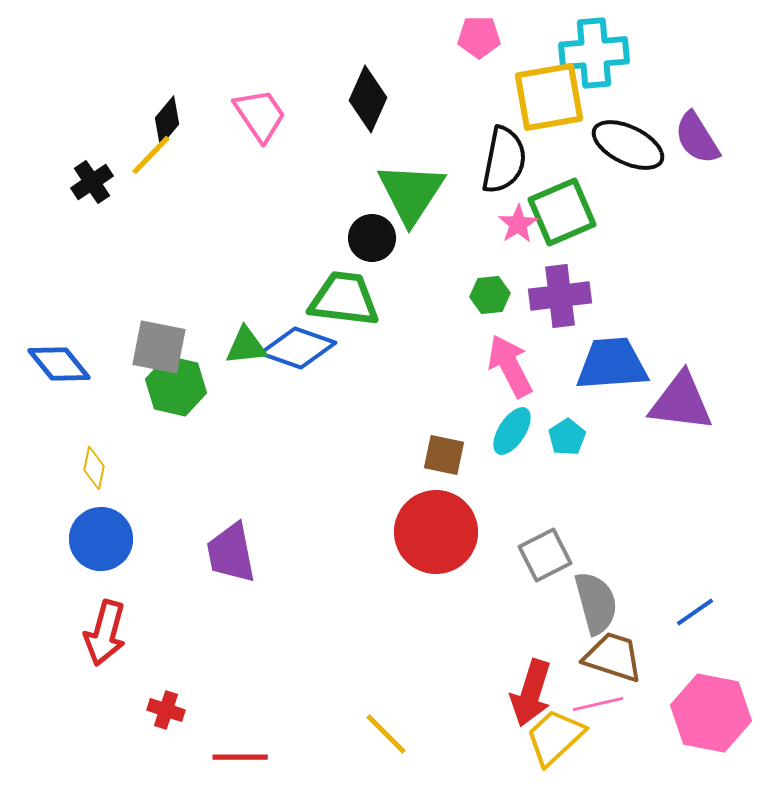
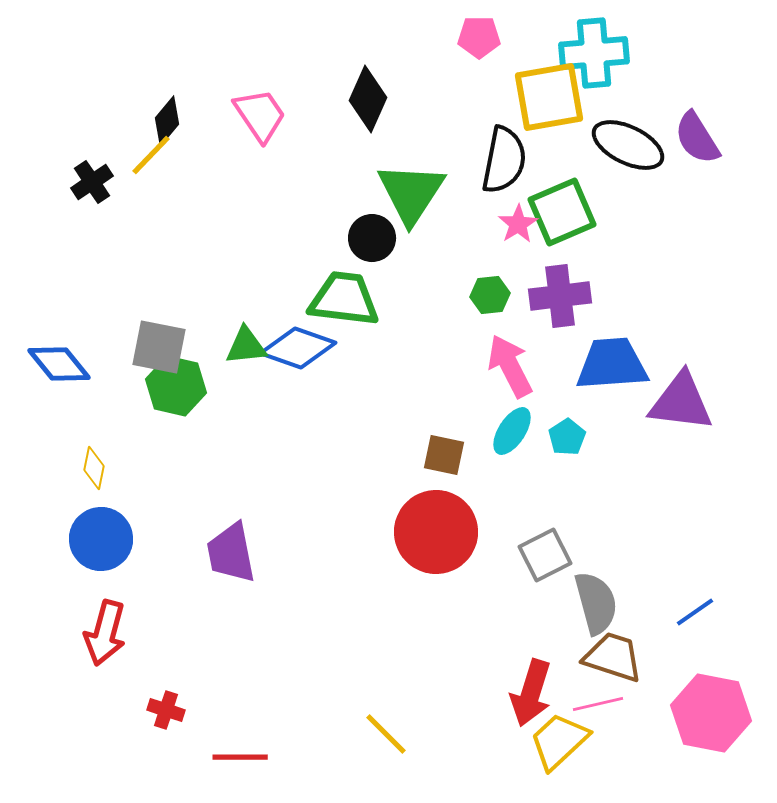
yellow trapezoid at (555, 737): moved 4 px right, 4 px down
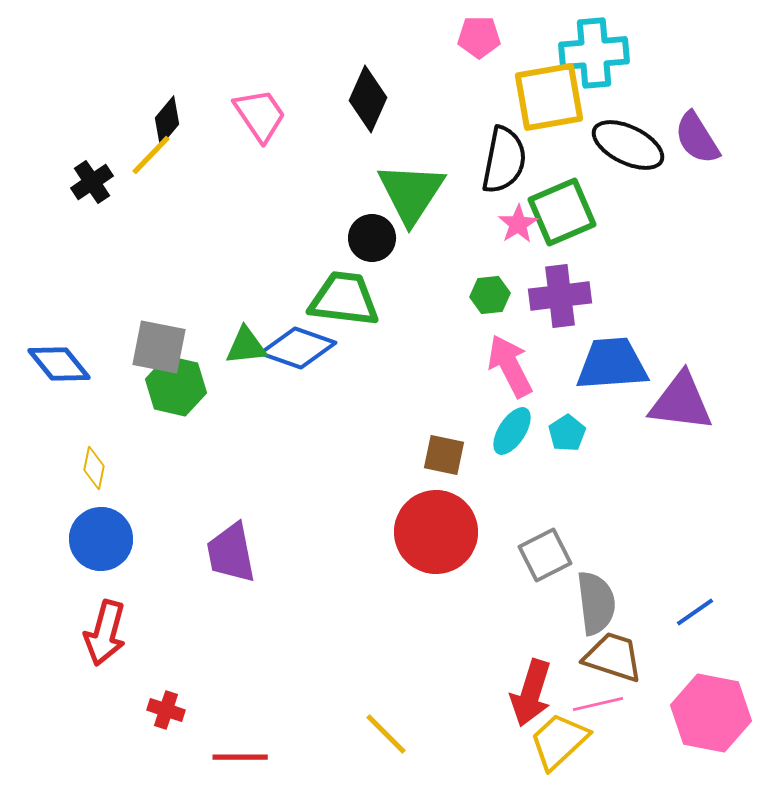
cyan pentagon at (567, 437): moved 4 px up
gray semicircle at (596, 603): rotated 8 degrees clockwise
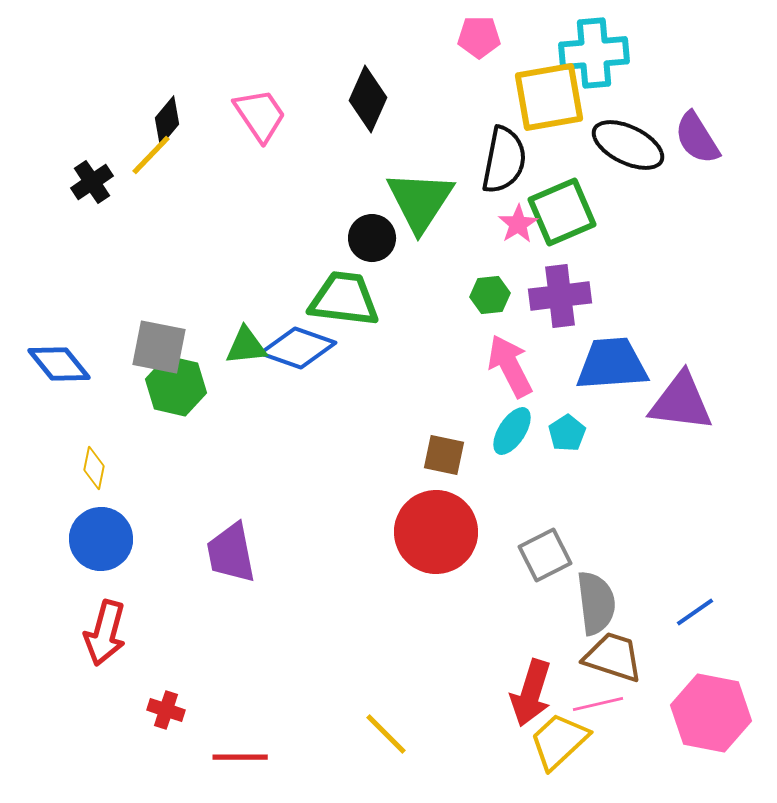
green triangle at (411, 193): moved 9 px right, 8 px down
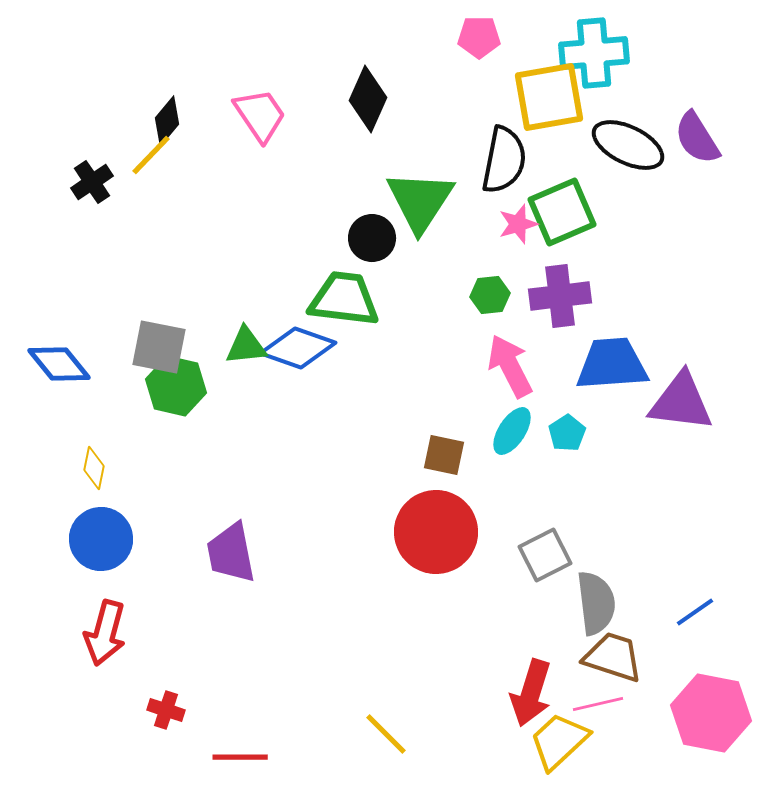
pink star at (518, 224): rotated 15 degrees clockwise
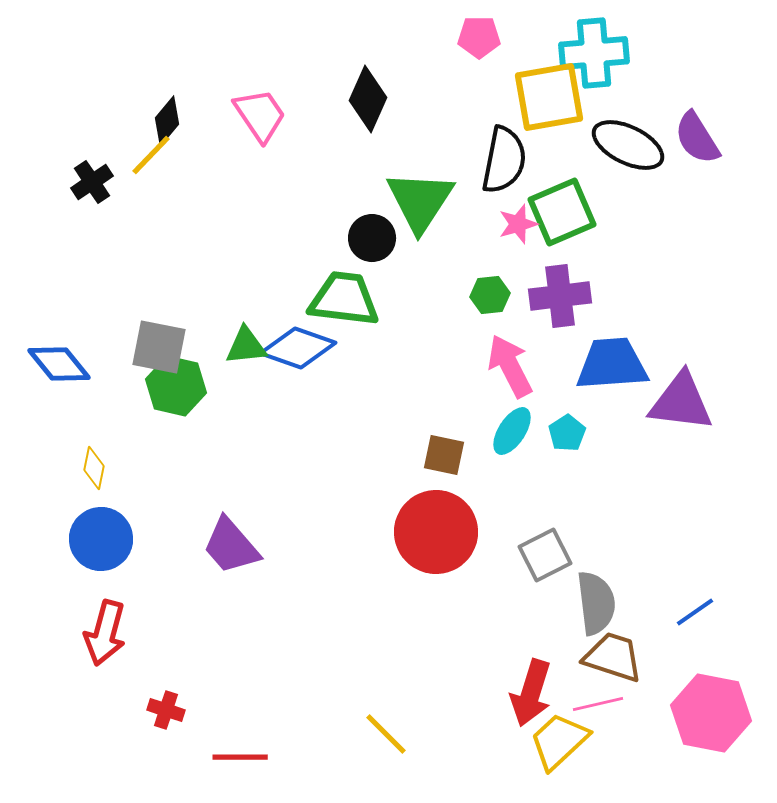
purple trapezoid at (231, 553): moved 7 px up; rotated 30 degrees counterclockwise
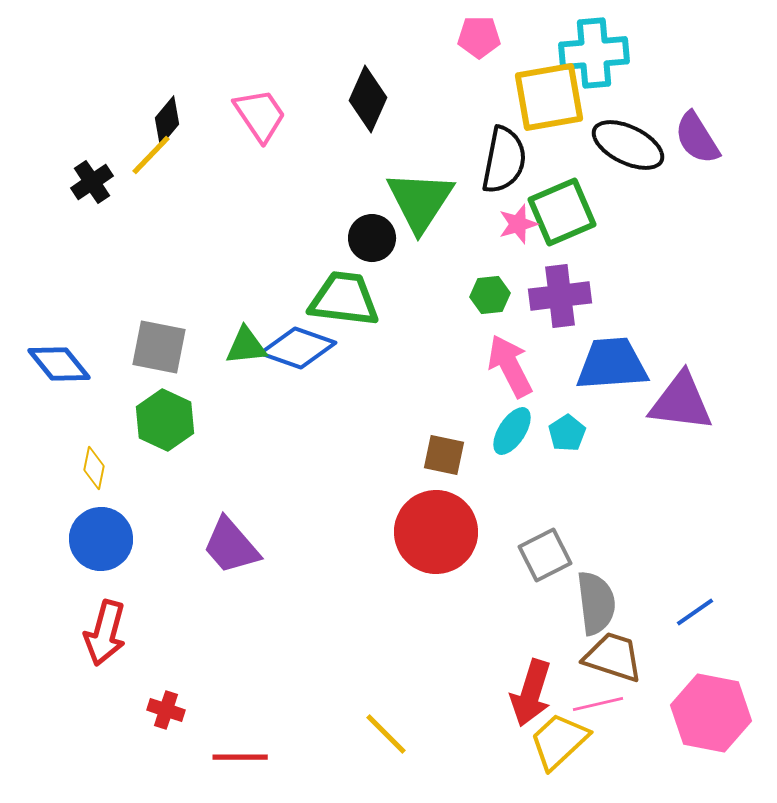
green hexagon at (176, 386): moved 11 px left, 34 px down; rotated 12 degrees clockwise
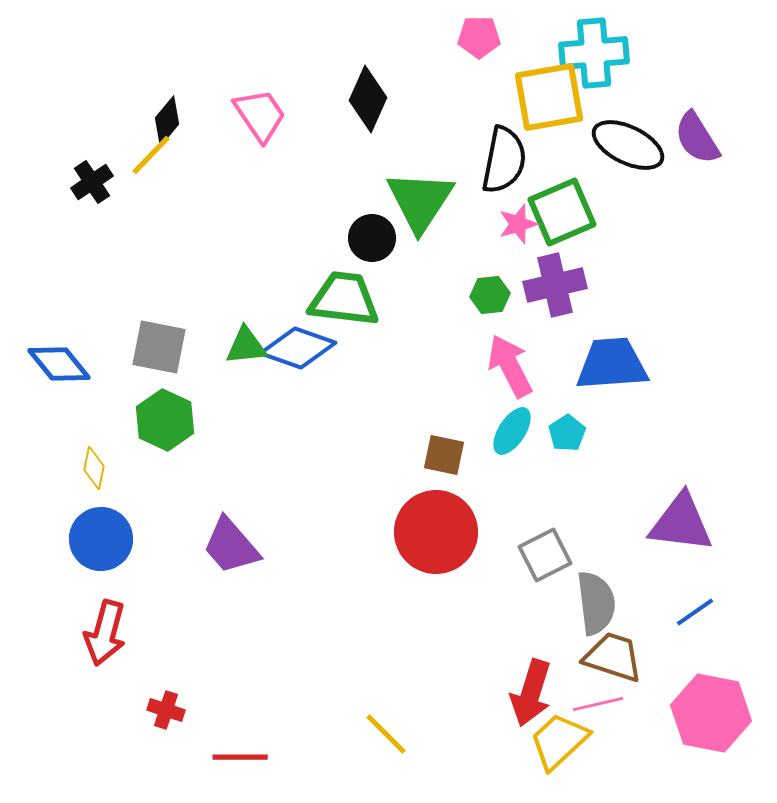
purple cross at (560, 296): moved 5 px left, 11 px up; rotated 6 degrees counterclockwise
purple triangle at (681, 402): moved 121 px down
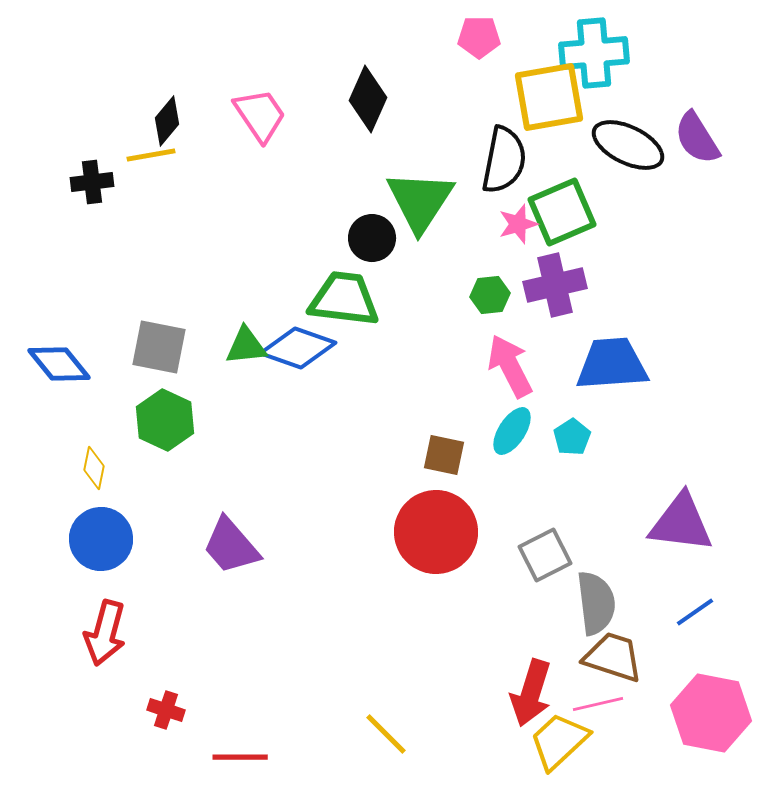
yellow line at (151, 155): rotated 36 degrees clockwise
black cross at (92, 182): rotated 27 degrees clockwise
cyan pentagon at (567, 433): moved 5 px right, 4 px down
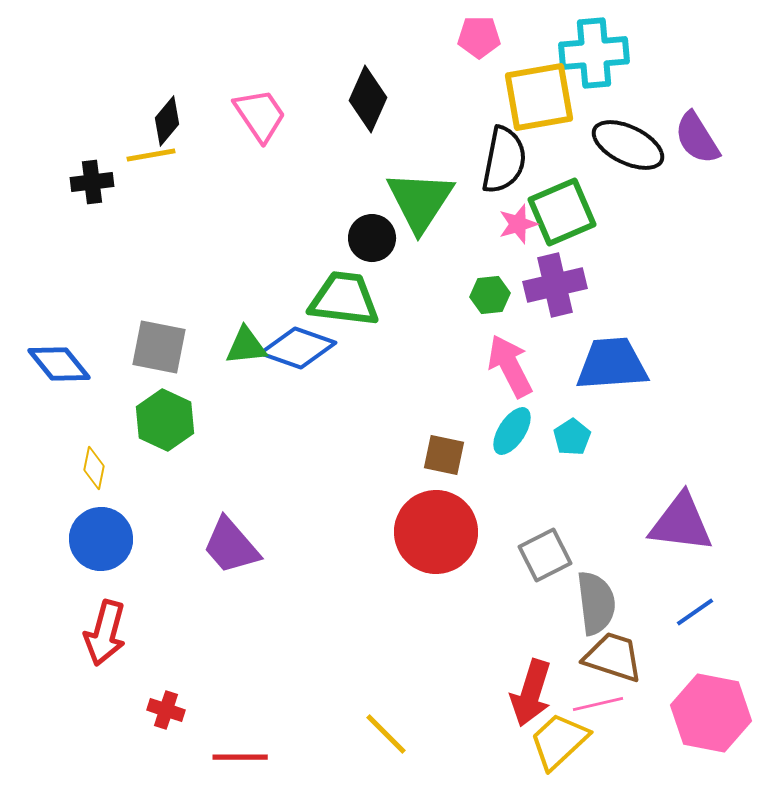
yellow square at (549, 97): moved 10 px left
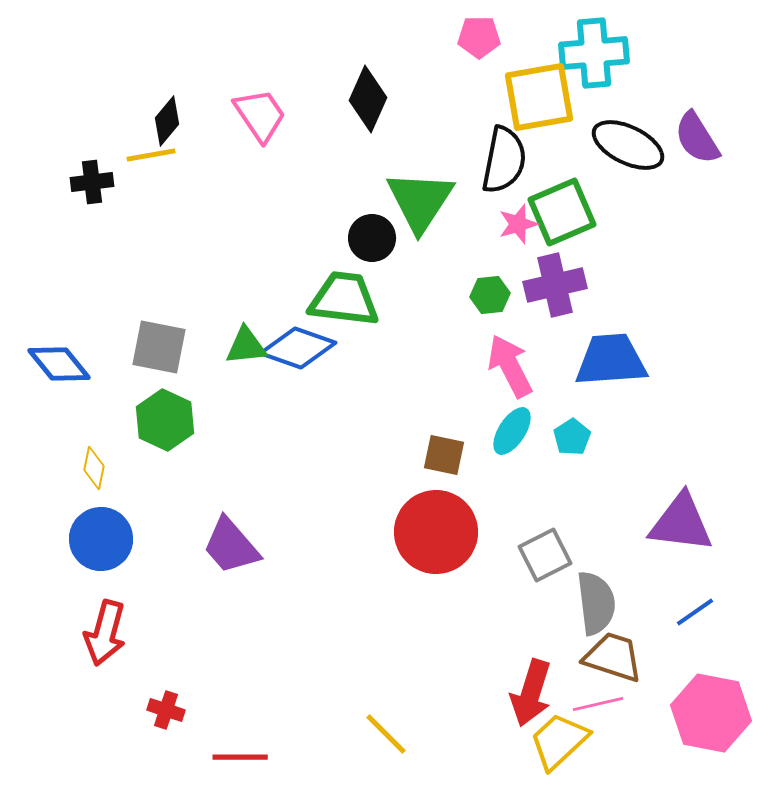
blue trapezoid at (612, 364): moved 1 px left, 4 px up
